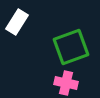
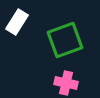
green square: moved 6 px left, 7 px up
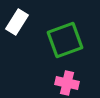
pink cross: moved 1 px right
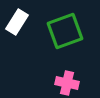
green square: moved 9 px up
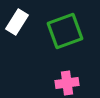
pink cross: rotated 20 degrees counterclockwise
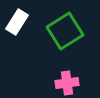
green square: rotated 12 degrees counterclockwise
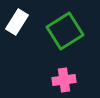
pink cross: moved 3 px left, 3 px up
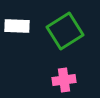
white rectangle: moved 4 px down; rotated 60 degrees clockwise
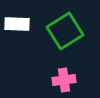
white rectangle: moved 2 px up
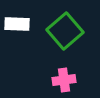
green square: rotated 9 degrees counterclockwise
